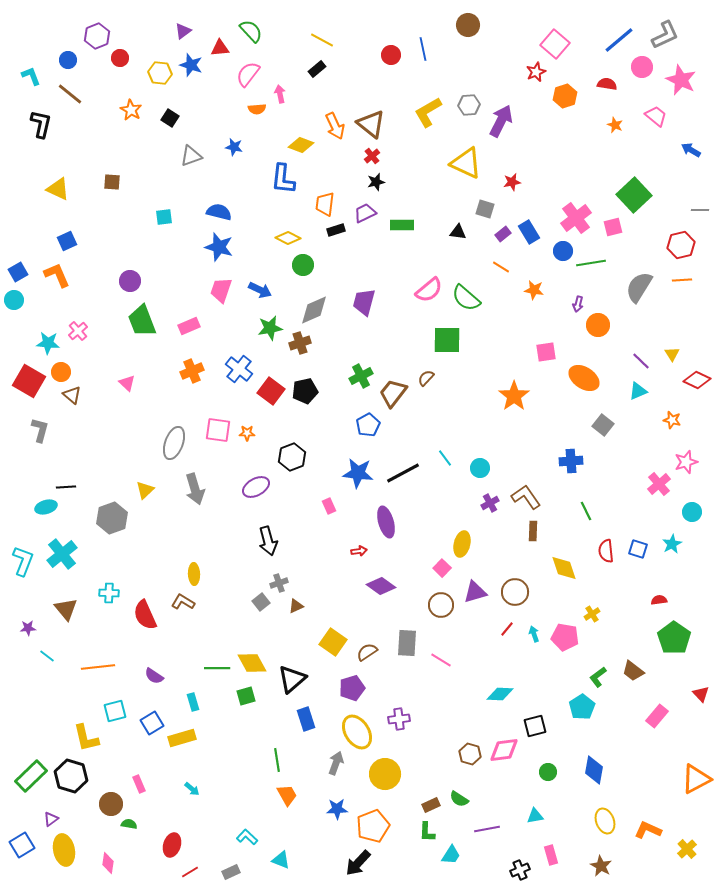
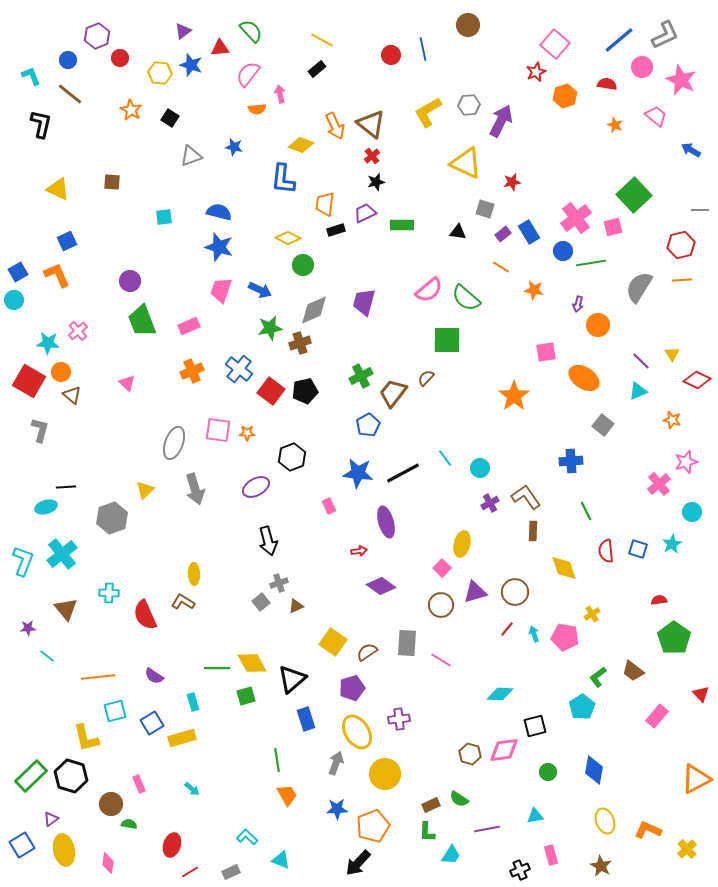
orange line at (98, 667): moved 10 px down
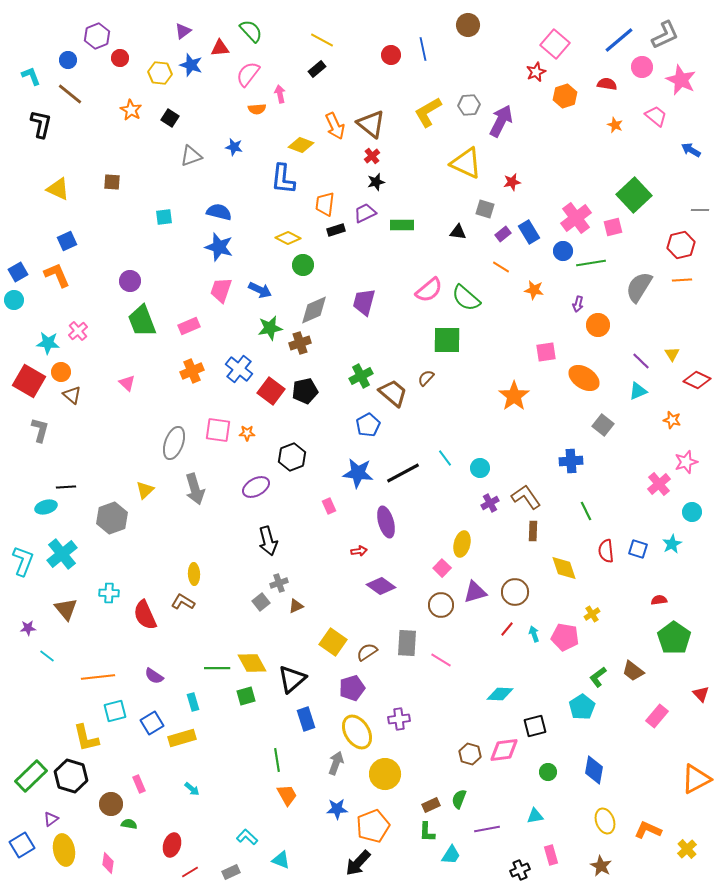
brown trapezoid at (393, 393): rotated 92 degrees clockwise
green semicircle at (459, 799): rotated 78 degrees clockwise
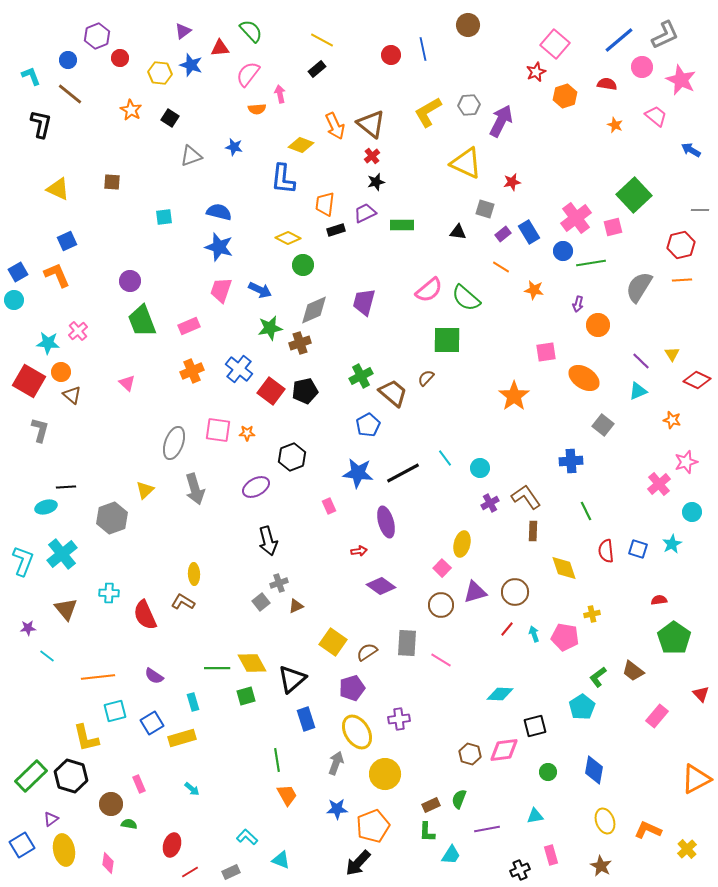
yellow cross at (592, 614): rotated 21 degrees clockwise
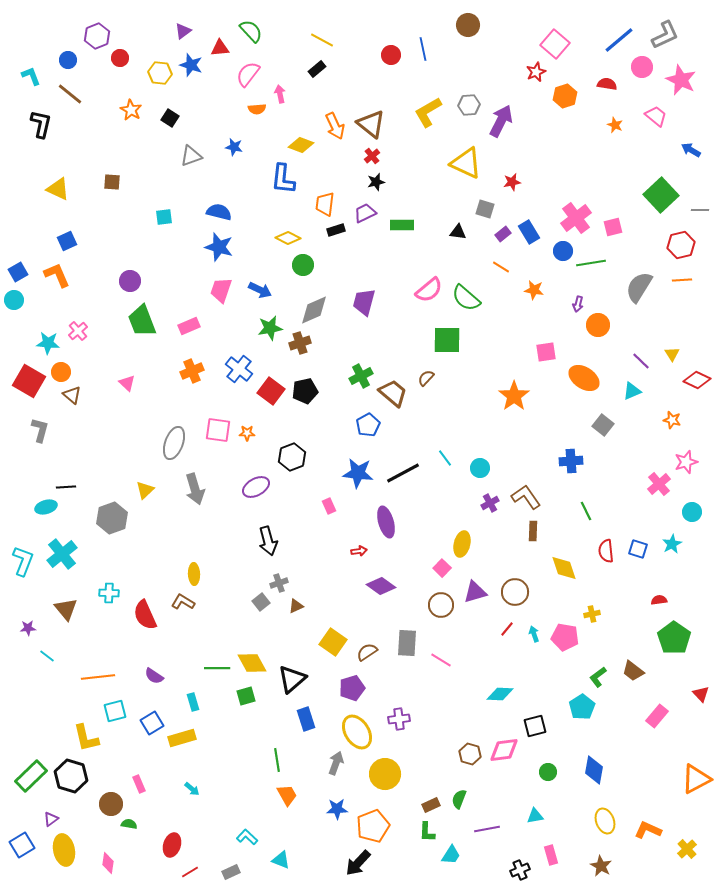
green square at (634, 195): moved 27 px right
cyan triangle at (638, 391): moved 6 px left
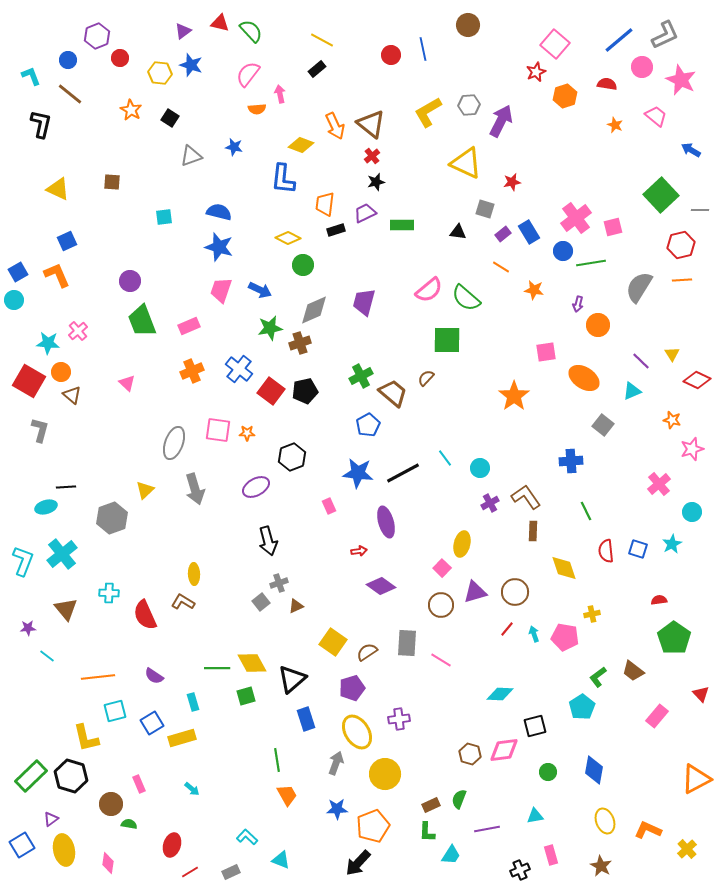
red triangle at (220, 48): moved 25 px up; rotated 18 degrees clockwise
pink star at (686, 462): moved 6 px right, 13 px up
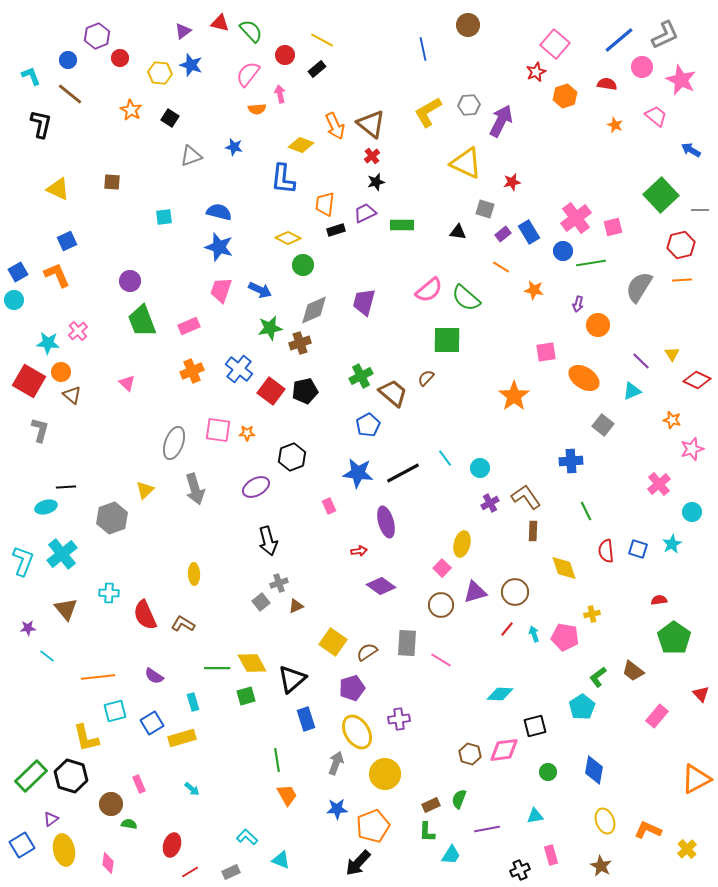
red circle at (391, 55): moved 106 px left
brown L-shape at (183, 602): moved 22 px down
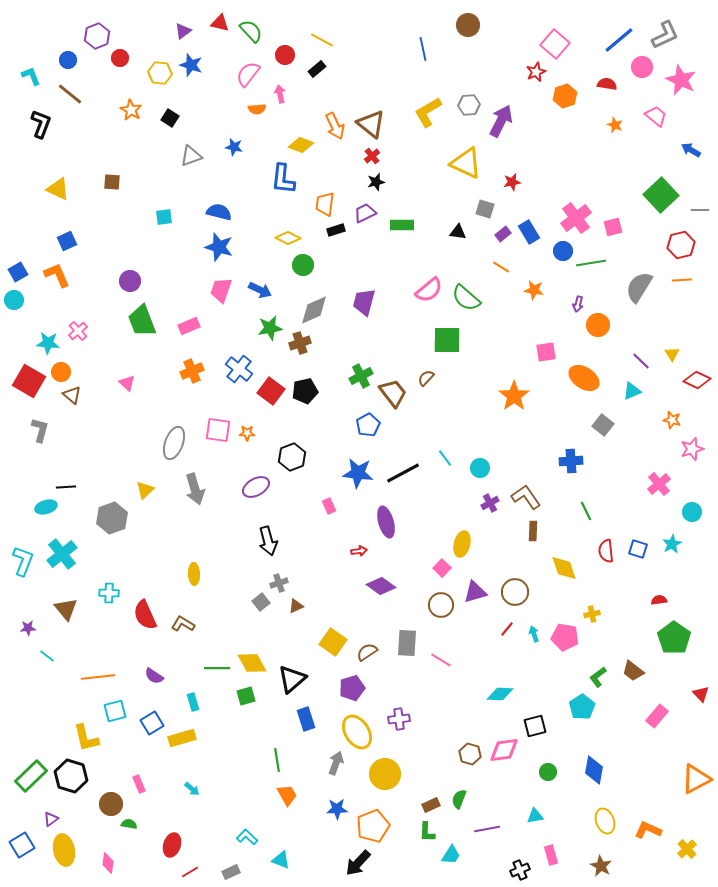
black L-shape at (41, 124): rotated 8 degrees clockwise
brown trapezoid at (393, 393): rotated 12 degrees clockwise
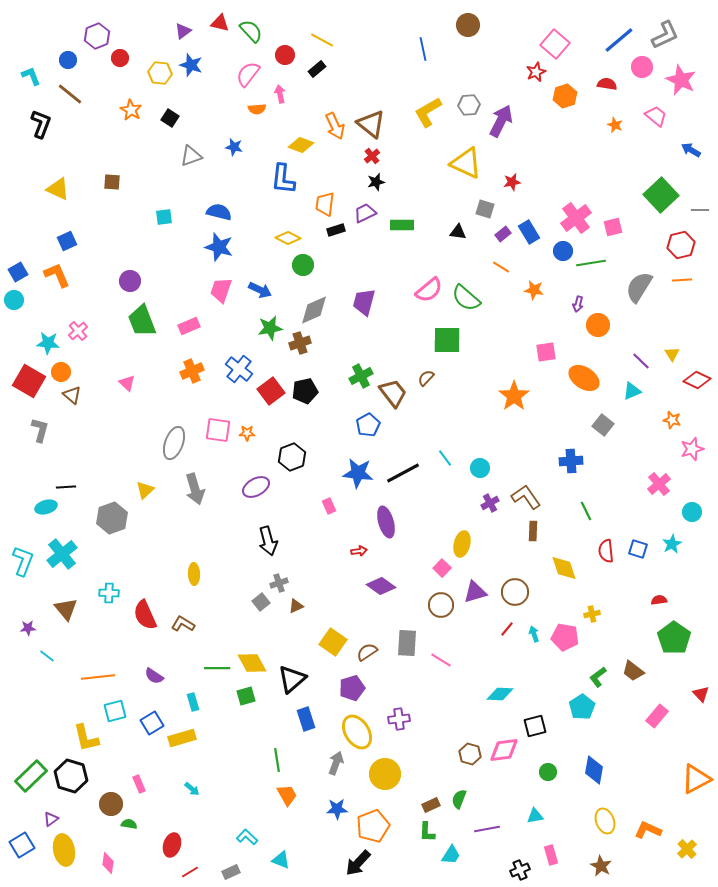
red square at (271, 391): rotated 16 degrees clockwise
